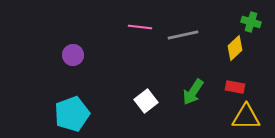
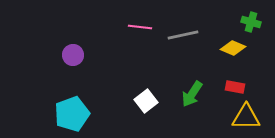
yellow diamond: moved 2 px left; rotated 65 degrees clockwise
green arrow: moved 1 px left, 2 px down
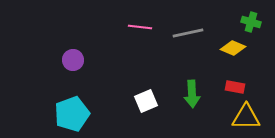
gray line: moved 5 px right, 2 px up
purple circle: moved 5 px down
green arrow: rotated 36 degrees counterclockwise
white square: rotated 15 degrees clockwise
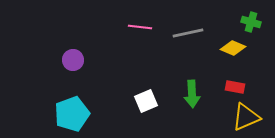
yellow triangle: rotated 24 degrees counterclockwise
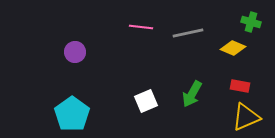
pink line: moved 1 px right
purple circle: moved 2 px right, 8 px up
red rectangle: moved 5 px right, 1 px up
green arrow: rotated 32 degrees clockwise
cyan pentagon: rotated 16 degrees counterclockwise
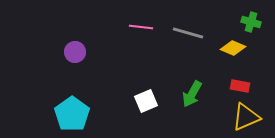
gray line: rotated 28 degrees clockwise
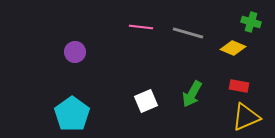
red rectangle: moved 1 px left
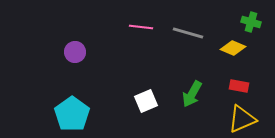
yellow triangle: moved 4 px left, 2 px down
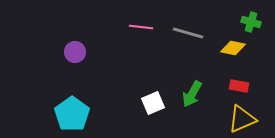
yellow diamond: rotated 10 degrees counterclockwise
white square: moved 7 px right, 2 px down
